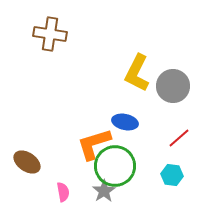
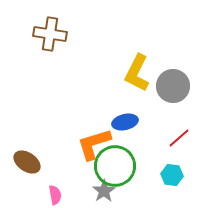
blue ellipse: rotated 25 degrees counterclockwise
pink semicircle: moved 8 px left, 3 px down
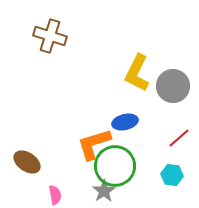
brown cross: moved 2 px down; rotated 8 degrees clockwise
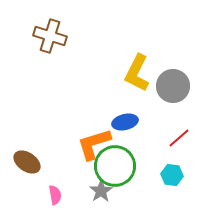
gray star: moved 3 px left
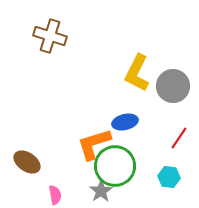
red line: rotated 15 degrees counterclockwise
cyan hexagon: moved 3 px left, 2 px down
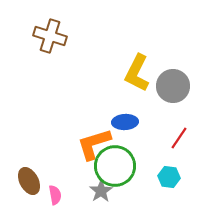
blue ellipse: rotated 10 degrees clockwise
brown ellipse: moved 2 px right, 19 px down; rotated 28 degrees clockwise
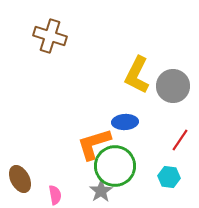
yellow L-shape: moved 2 px down
red line: moved 1 px right, 2 px down
brown ellipse: moved 9 px left, 2 px up
